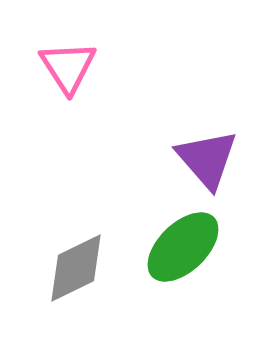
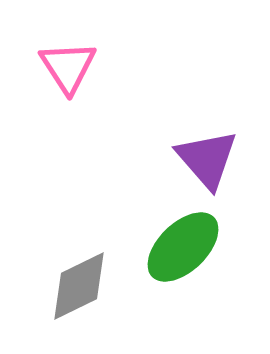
gray diamond: moved 3 px right, 18 px down
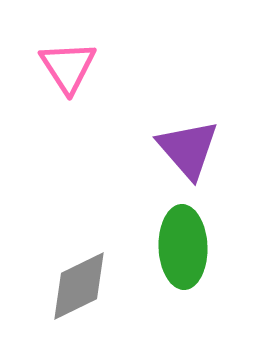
purple triangle: moved 19 px left, 10 px up
green ellipse: rotated 48 degrees counterclockwise
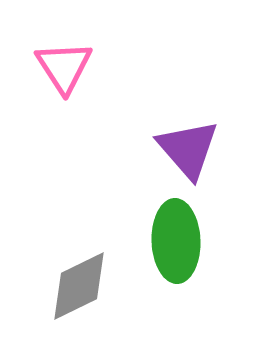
pink triangle: moved 4 px left
green ellipse: moved 7 px left, 6 px up
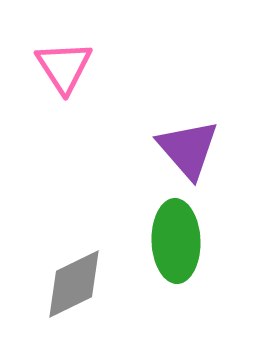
gray diamond: moved 5 px left, 2 px up
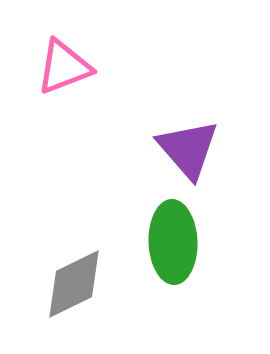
pink triangle: rotated 42 degrees clockwise
green ellipse: moved 3 px left, 1 px down
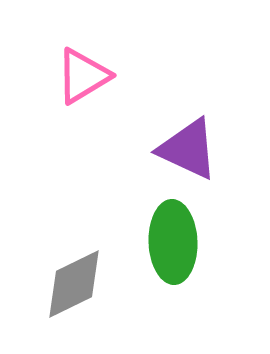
pink triangle: moved 19 px right, 9 px down; rotated 10 degrees counterclockwise
purple triangle: rotated 24 degrees counterclockwise
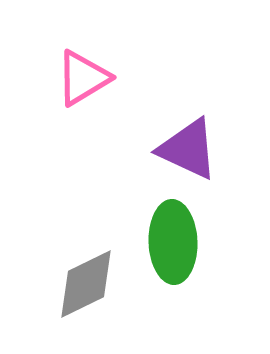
pink triangle: moved 2 px down
gray diamond: moved 12 px right
